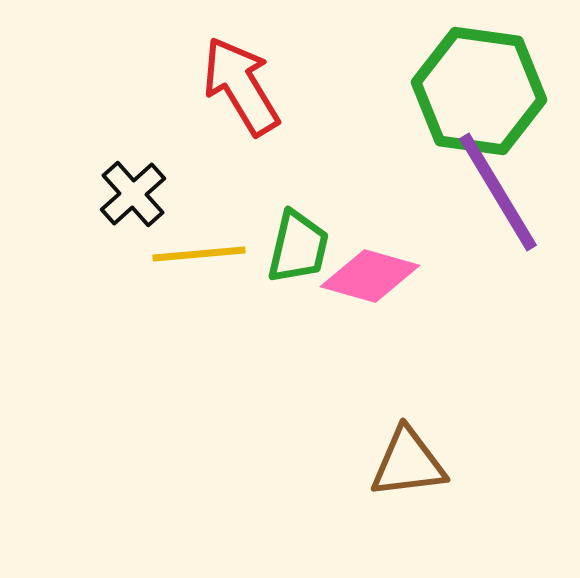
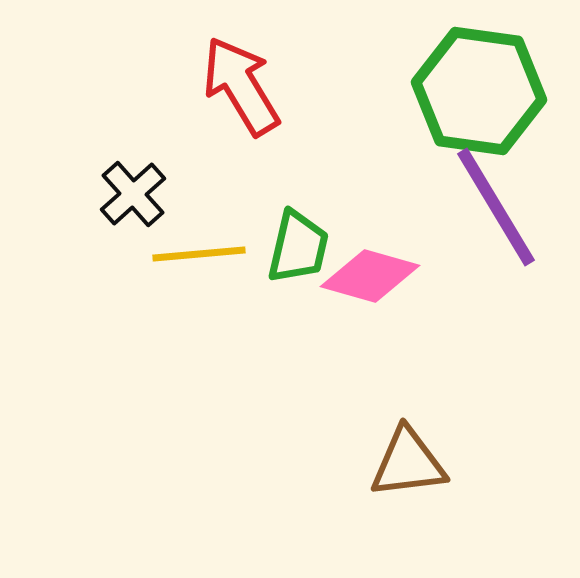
purple line: moved 2 px left, 15 px down
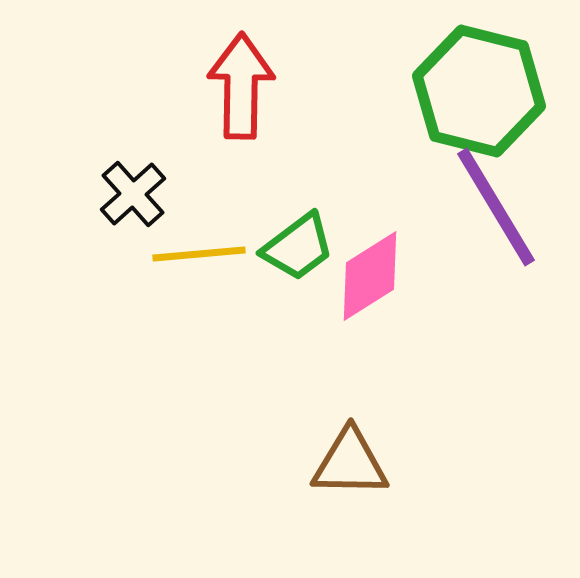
red arrow: rotated 32 degrees clockwise
green hexagon: rotated 6 degrees clockwise
green trapezoid: rotated 40 degrees clockwise
pink diamond: rotated 48 degrees counterclockwise
brown triangle: moved 58 px left; rotated 8 degrees clockwise
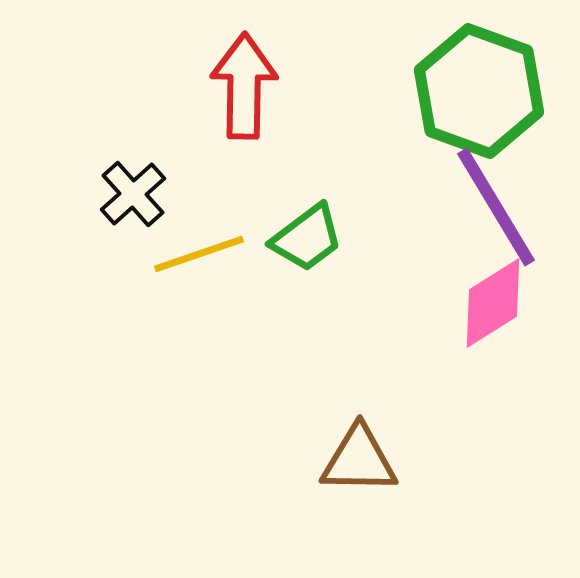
red arrow: moved 3 px right
green hexagon: rotated 6 degrees clockwise
green trapezoid: moved 9 px right, 9 px up
yellow line: rotated 14 degrees counterclockwise
pink diamond: moved 123 px right, 27 px down
brown triangle: moved 9 px right, 3 px up
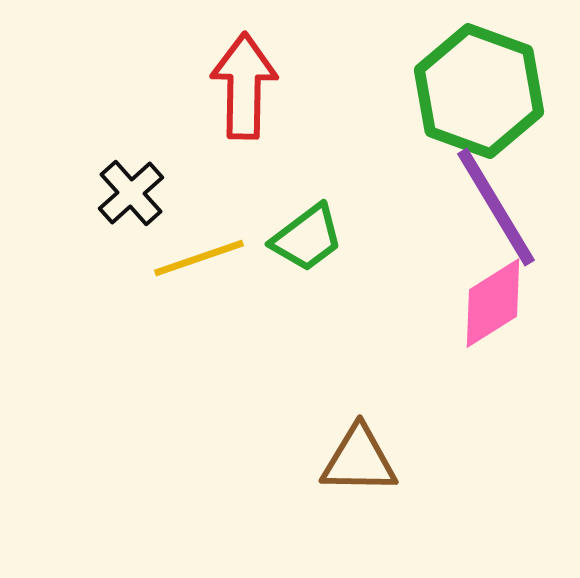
black cross: moved 2 px left, 1 px up
yellow line: moved 4 px down
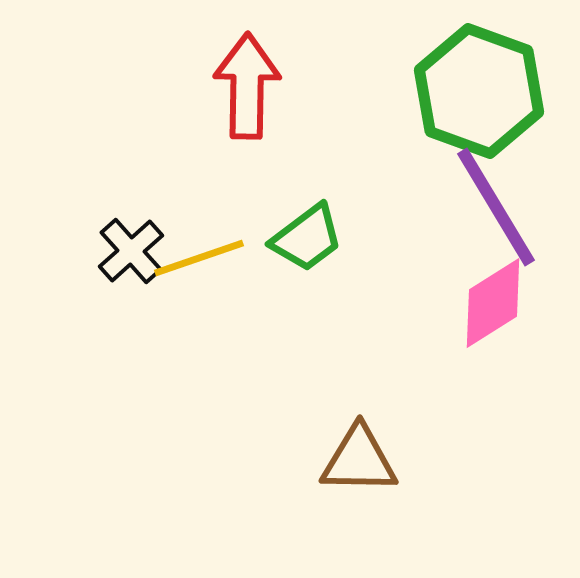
red arrow: moved 3 px right
black cross: moved 58 px down
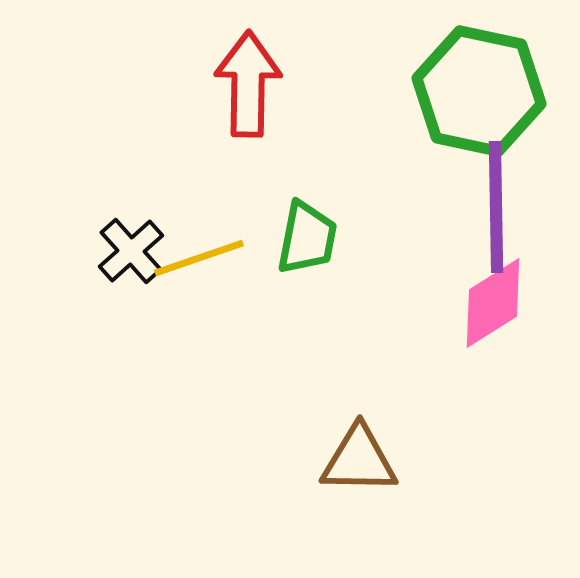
red arrow: moved 1 px right, 2 px up
green hexagon: rotated 8 degrees counterclockwise
purple line: rotated 30 degrees clockwise
green trapezoid: rotated 42 degrees counterclockwise
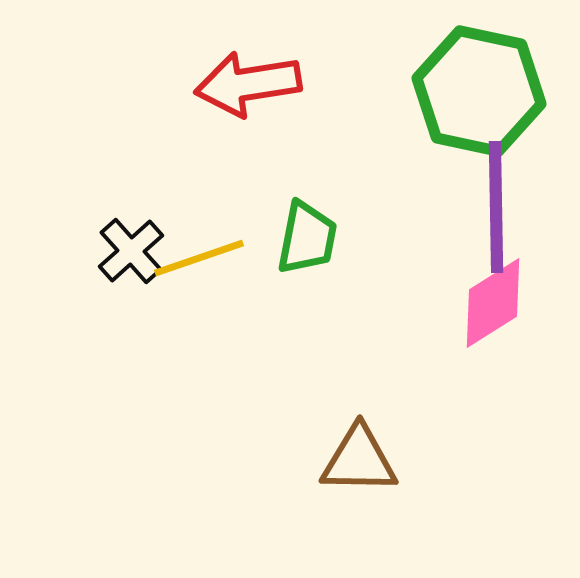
red arrow: rotated 100 degrees counterclockwise
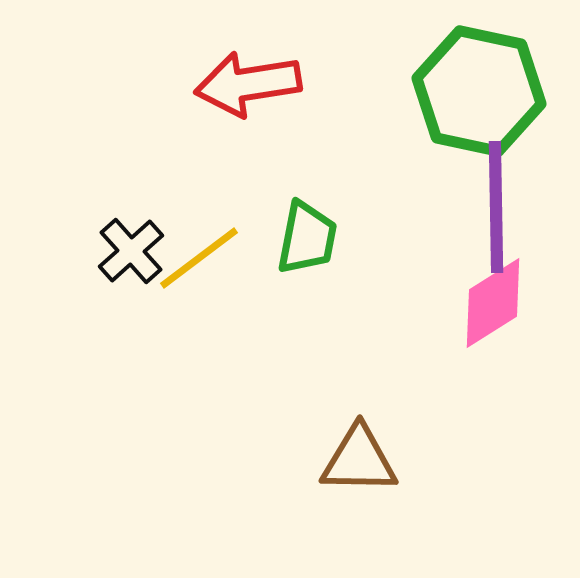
yellow line: rotated 18 degrees counterclockwise
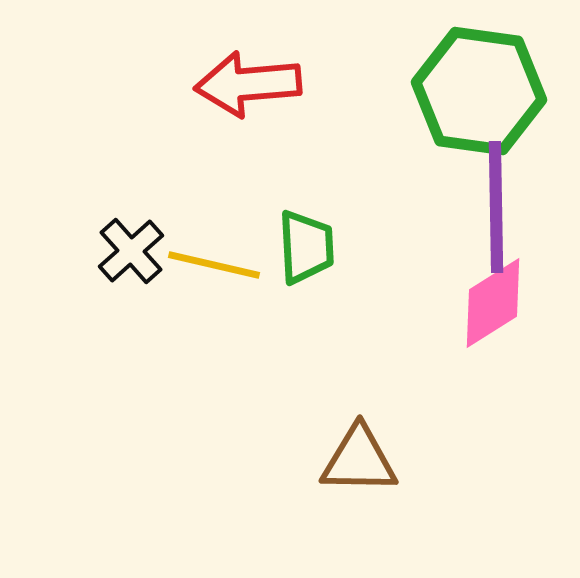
red arrow: rotated 4 degrees clockwise
green hexagon: rotated 4 degrees counterclockwise
green trapezoid: moved 1 px left, 9 px down; rotated 14 degrees counterclockwise
yellow line: moved 15 px right, 7 px down; rotated 50 degrees clockwise
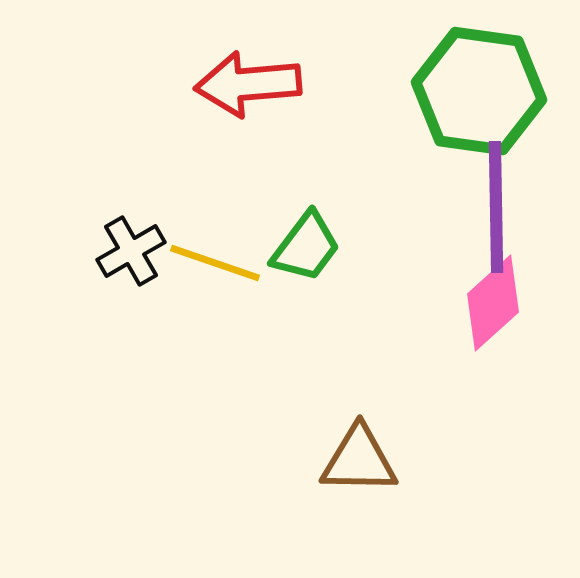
green trapezoid: rotated 40 degrees clockwise
black cross: rotated 12 degrees clockwise
yellow line: moved 1 px right, 2 px up; rotated 6 degrees clockwise
pink diamond: rotated 10 degrees counterclockwise
